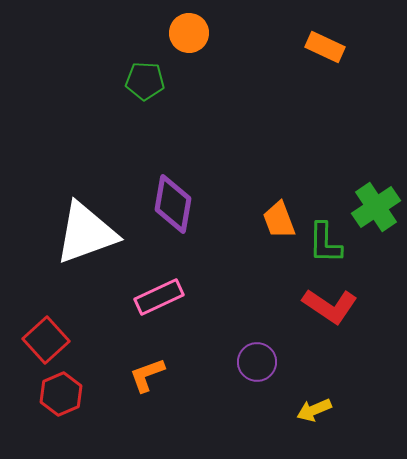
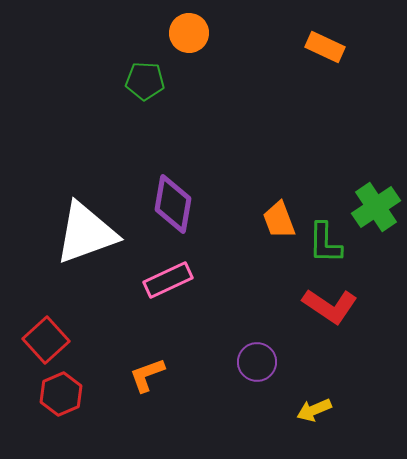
pink rectangle: moved 9 px right, 17 px up
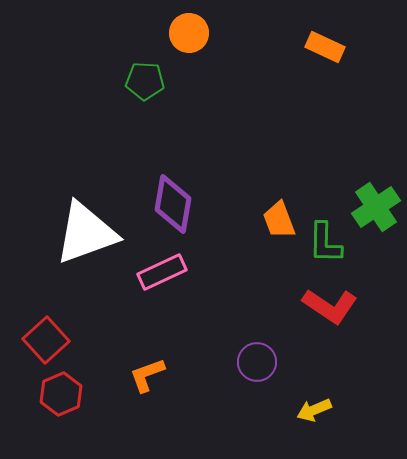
pink rectangle: moved 6 px left, 8 px up
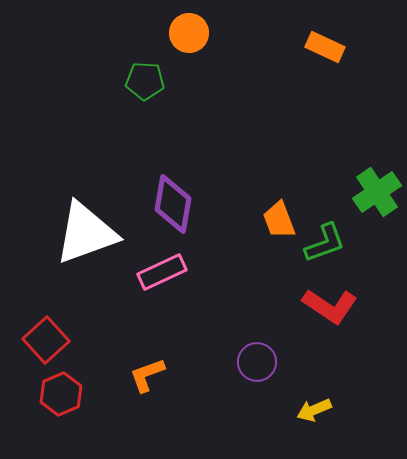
green cross: moved 1 px right, 15 px up
green L-shape: rotated 111 degrees counterclockwise
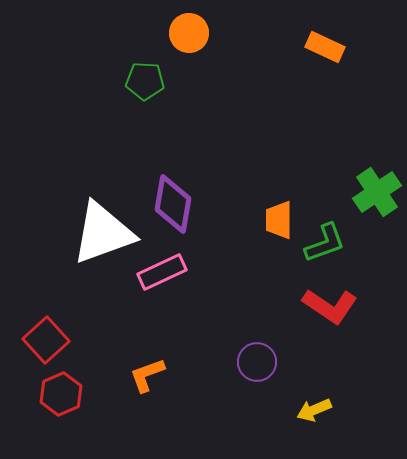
orange trapezoid: rotated 21 degrees clockwise
white triangle: moved 17 px right
